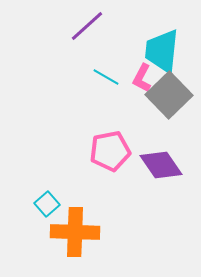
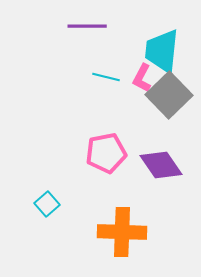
purple line: rotated 42 degrees clockwise
cyan line: rotated 16 degrees counterclockwise
pink pentagon: moved 4 px left, 2 px down
orange cross: moved 47 px right
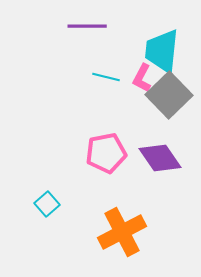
purple diamond: moved 1 px left, 7 px up
orange cross: rotated 30 degrees counterclockwise
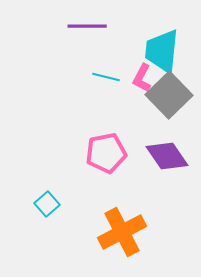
purple diamond: moved 7 px right, 2 px up
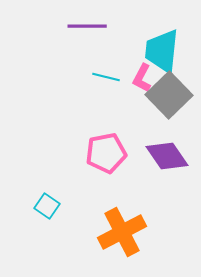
cyan square: moved 2 px down; rotated 15 degrees counterclockwise
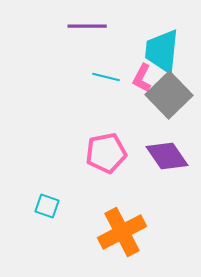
cyan square: rotated 15 degrees counterclockwise
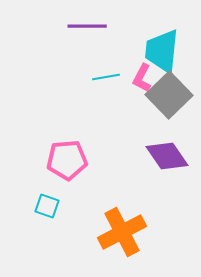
cyan line: rotated 24 degrees counterclockwise
pink pentagon: moved 39 px left, 7 px down; rotated 6 degrees clockwise
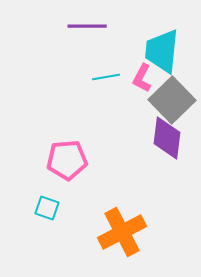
gray square: moved 3 px right, 5 px down
purple diamond: moved 18 px up; rotated 42 degrees clockwise
cyan square: moved 2 px down
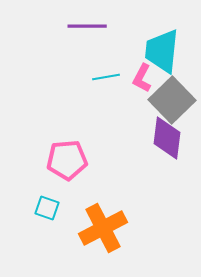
orange cross: moved 19 px left, 4 px up
